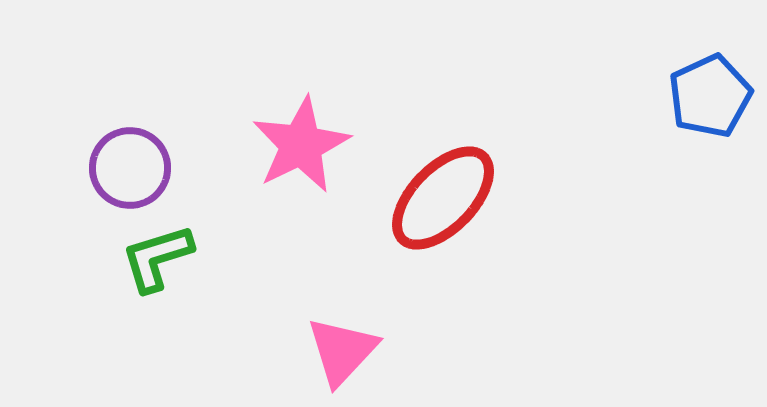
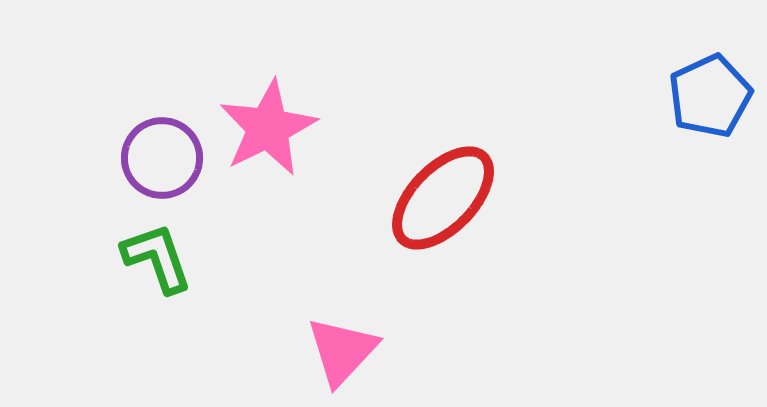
pink star: moved 33 px left, 17 px up
purple circle: moved 32 px right, 10 px up
green L-shape: rotated 88 degrees clockwise
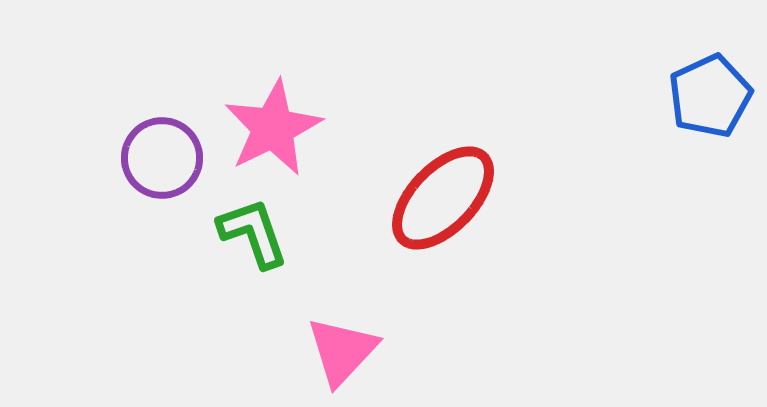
pink star: moved 5 px right
green L-shape: moved 96 px right, 25 px up
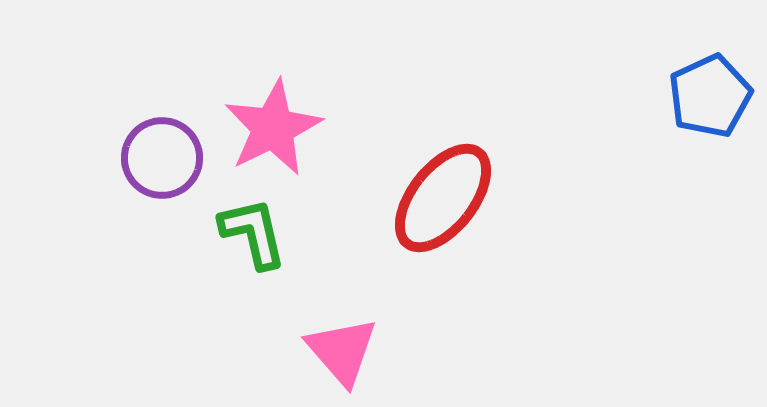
red ellipse: rotated 6 degrees counterclockwise
green L-shape: rotated 6 degrees clockwise
pink triangle: rotated 24 degrees counterclockwise
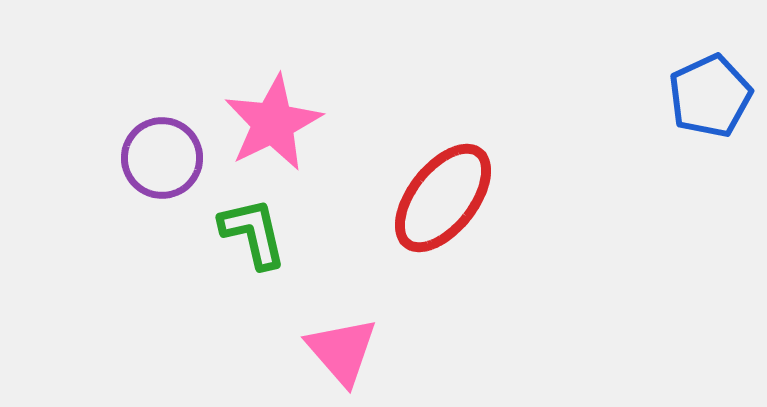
pink star: moved 5 px up
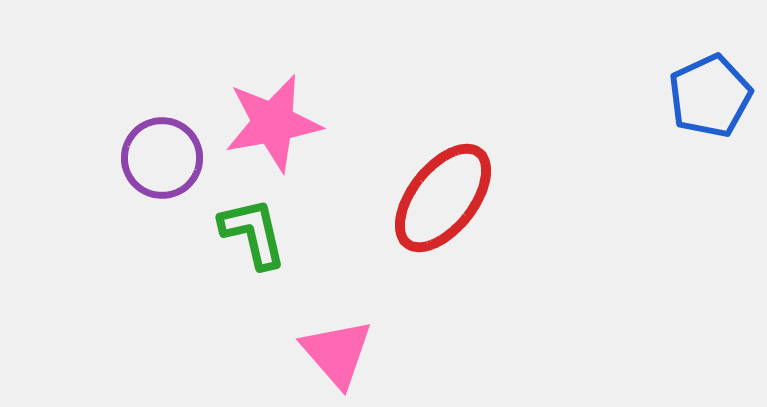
pink star: rotated 16 degrees clockwise
pink triangle: moved 5 px left, 2 px down
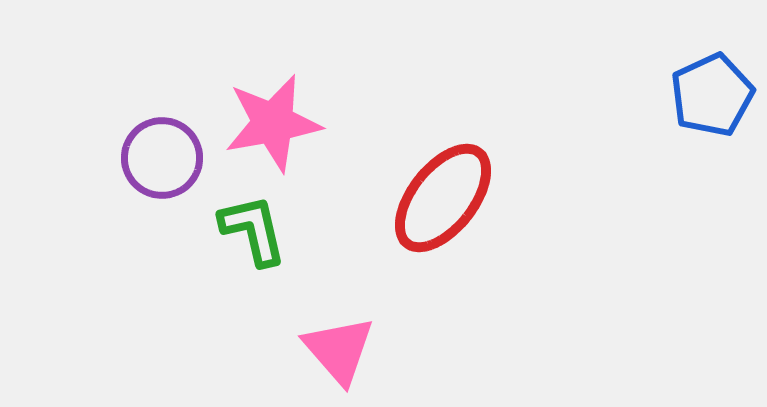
blue pentagon: moved 2 px right, 1 px up
green L-shape: moved 3 px up
pink triangle: moved 2 px right, 3 px up
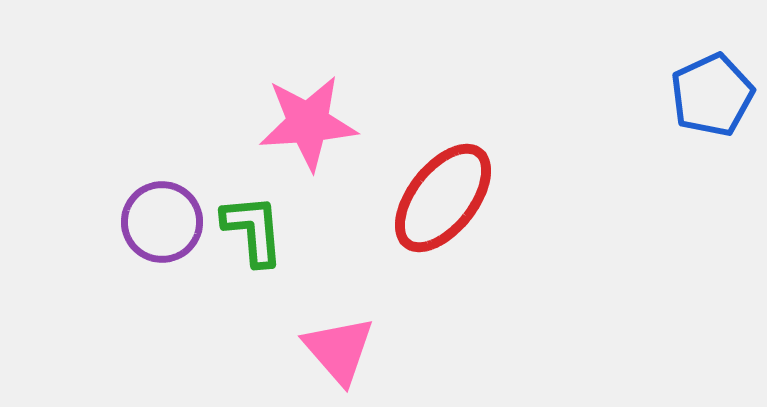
pink star: moved 35 px right; rotated 6 degrees clockwise
purple circle: moved 64 px down
green L-shape: rotated 8 degrees clockwise
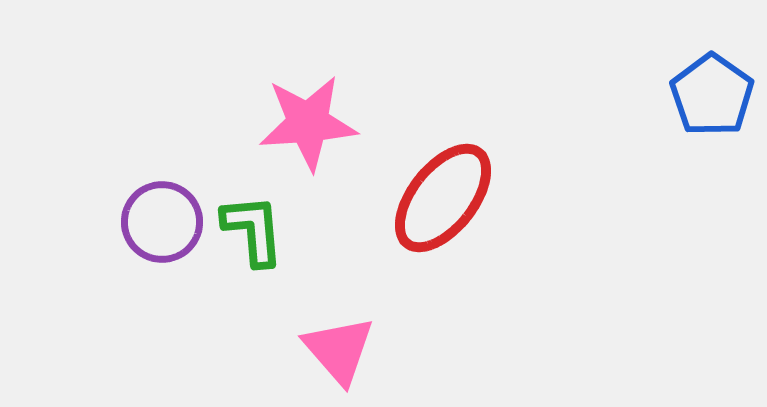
blue pentagon: rotated 12 degrees counterclockwise
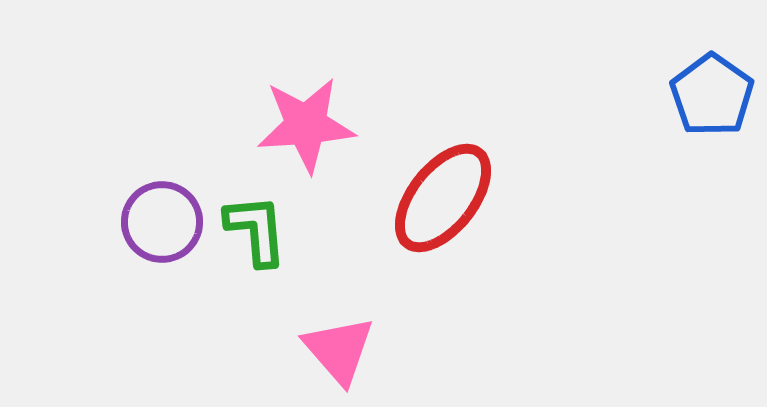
pink star: moved 2 px left, 2 px down
green L-shape: moved 3 px right
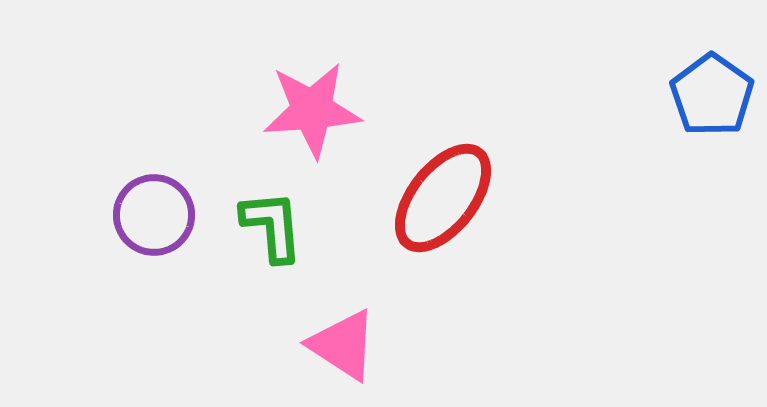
pink star: moved 6 px right, 15 px up
purple circle: moved 8 px left, 7 px up
green L-shape: moved 16 px right, 4 px up
pink triangle: moved 4 px right, 5 px up; rotated 16 degrees counterclockwise
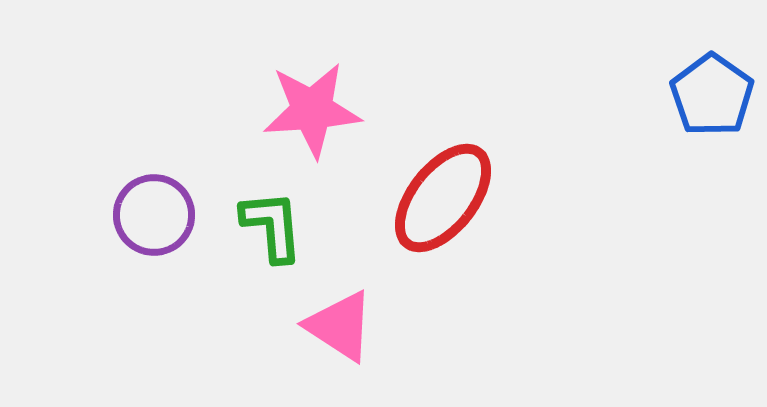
pink triangle: moved 3 px left, 19 px up
